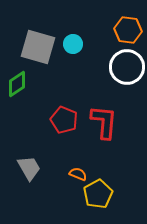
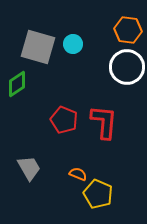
yellow pentagon: rotated 20 degrees counterclockwise
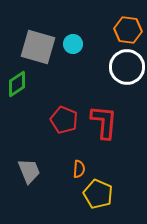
gray trapezoid: moved 3 px down; rotated 8 degrees clockwise
orange semicircle: moved 1 px right, 5 px up; rotated 72 degrees clockwise
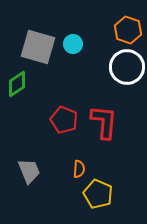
orange hexagon: rotated 12 degrees clockwise
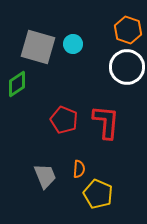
red L-shape: moved 2 px right
gray trapezoid: moved 16 px right, 5 px down
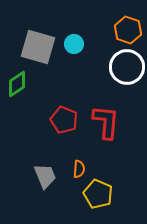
cyan circle: moved 1 px right
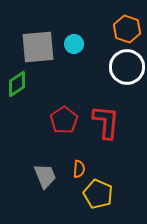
orange hexagon: moved 1 px left, 1 px up
gray square: rotated 21 degrees counterclockwise
red pentagon: rotated 16 degrees clockwise
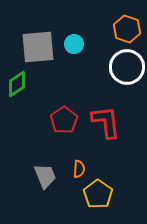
red L-shape: rotated 12 degrees counterclockwise
yellow pentagon: rotated 12 degrees clockwise
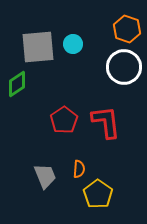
cyan circle: moved 1 px left
white circle: moved 3 px left
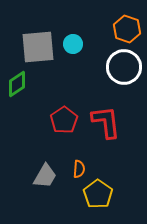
gray trapezoid: rotated 52 degrees clockwise
